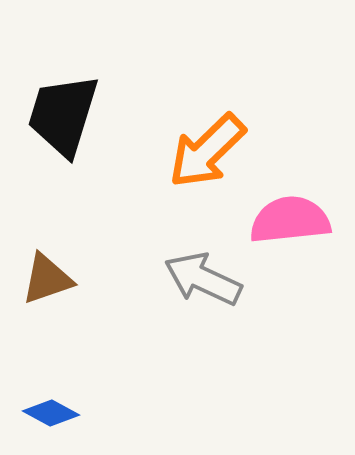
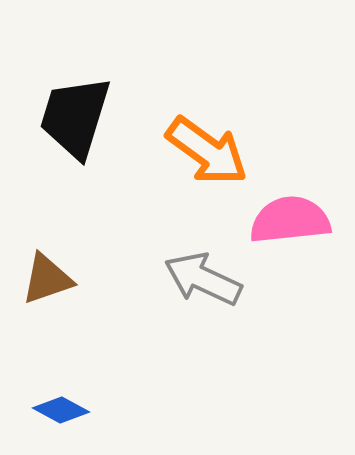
black trapezoid: moved 12 px right, 2 px down
orange arrow: rotated 100 degrees counterclockwise
blue diamond: moved 10 px right, 3 px up
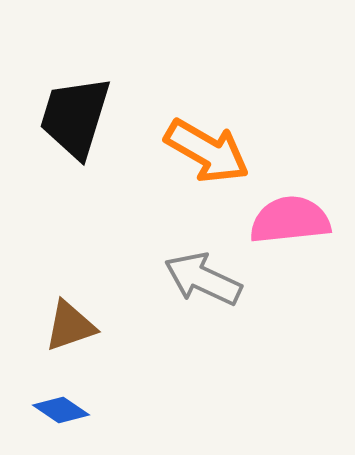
orange arrow: rotated 6 degrees counterclockwise
brown triangle: moved 23 px right, 47 px down
blue diamond: rotated 6 degrees clockwise
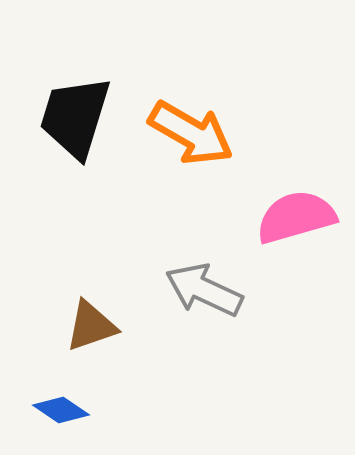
orange arrow: moved 16 px left, 18 px up
pink semicircle: moved 6 px right, 3 px up; rotated 10 degrees counterclockwise
gray arrow: moved 1 px right, 11 px down
brown triangle: moved 21 px right
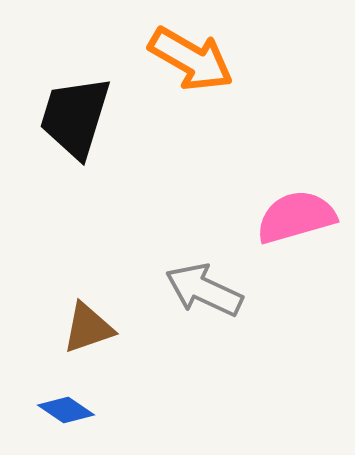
orange arrow: moved 74 px up
brown triangle: moved 3 px left, 2 px down
blue diamond: moved 5 px right
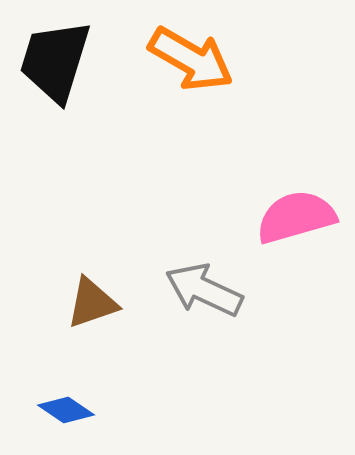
black trapezoid: moved 20 px left, 56 px up
brown triangle: moved 4 px right, 25 px up
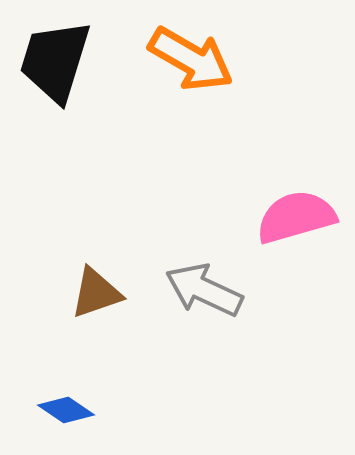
brown triangle: moved 4 px right, 10 px up
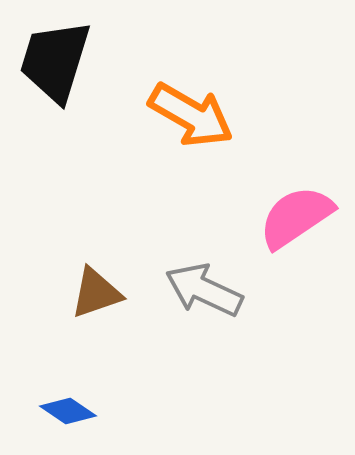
orange arrow: moved 56 px down
pink semicircle: rotated 18 degrees counterclockwise
blue diamond: moved 2 px right, 1 px down
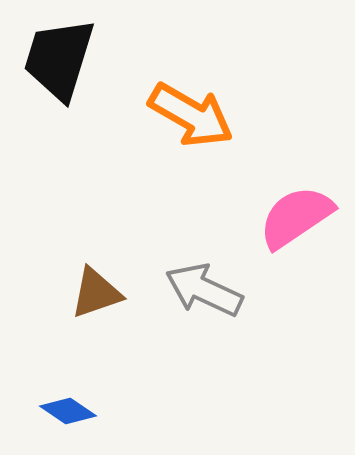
black trapezoid: moved 4 px right, 2 px up
